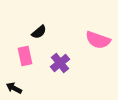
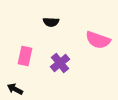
black semicircle: moved 12 px right, 10 px up; rotated 42 degrees clockwise
pink rectangle: rotated 24 degrees clockwise
black arrow: moved 1 px right, 1 px down
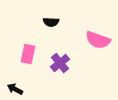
pink rectangle: moved 3 px right, 2 px up
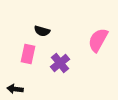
black semicircle: moved 9 px left, 9 px down; rotated 14 degrees clockwise
pink semicircle: rotated 100 degrees clockwise
black arrow: rotated 21 degrees counterclockwise
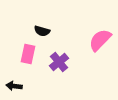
pink semicircle: moved 2 px right; rotated 15 degrees clockwise
purple cross: moved 1 px left, 1 px up
black arrow: moved 1 px left, 3 px up
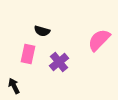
pink semicircle: moved 1 px left
black arrow: rotated 56 degrees clockwise
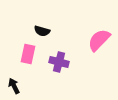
purple cross: rotated 36 degrees counterclockwise
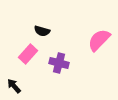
pink rectangle: rotated 30 degrees clockwise
purple cross: moved 1 px down
black arrow: rotated 14 degrees counterclockwise
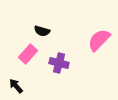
black arrow: moved 2 px right
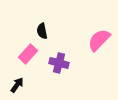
black semicircle: rotated 63 degrees clockwise
black arrow: moved 1 px right, 1 px up; rotated 77 degrees clockwise
